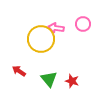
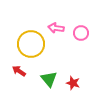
pink circle: moved 2 px left, 9 px down
yellow circle: moved 10 px left, 5 px down
red star: moved 1 px right, 2 px down
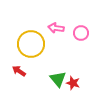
green triangle: moved 9 px right
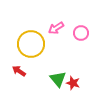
pink arrow: rotated 42 degrees counterclockwise
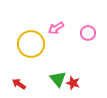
pink circle: moved 7 px right
red arrow: moved 13 px down
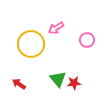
pink circle: moved 1 px left, 7 px down
red star: moved 1 px right; rotated 24 degrees counterclockwise
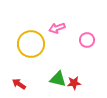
pink arrow: moved 1 px right; rotated 14 degrees clockwise
green triangle: rotated 36 degrees counterclockwise
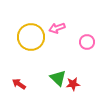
pink circle: moved 2 px down
yellow circle: moved 7 px up
green triangle: moved 1 px up; rotated 30 degrees clockwise
red star: moved 1 px left, 1 px down
